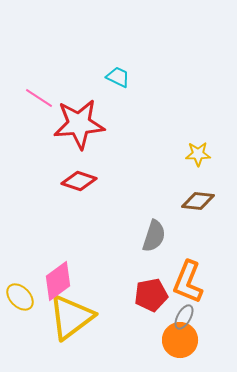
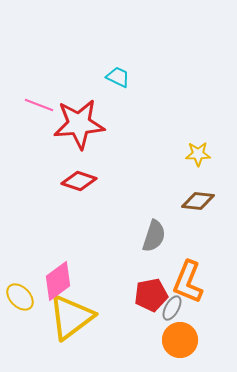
pink line: moved 7 px down; rotated 12 degrees counterclockwise
gray ellipse: moved 12 px left, 9 px up
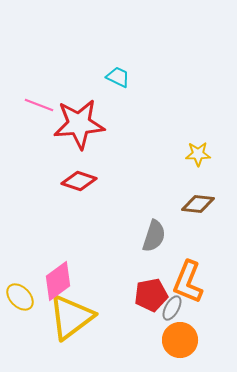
brown diamond: moved 3 px down
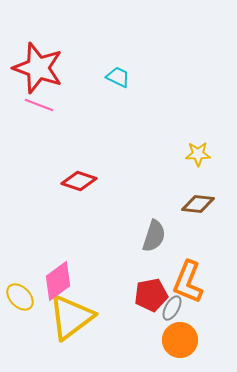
red star: moved 41 px left, 56 px up; rotated 24 degrees clockwise
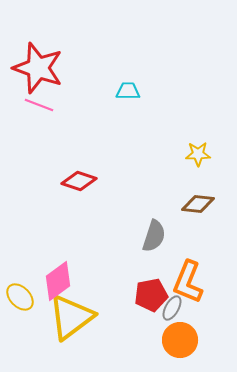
cyan trapezoid: moved 10 px right, 14 px down; rotated 25 degrees counterclockwise
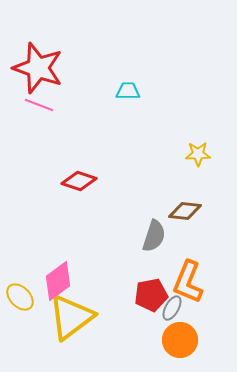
brown diamond: moved 13 px left, 7 px down
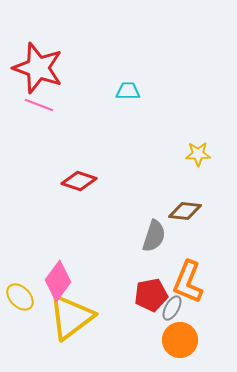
pink diamond: rotated 18 degrees counterclockwise
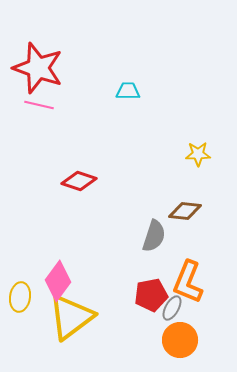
pink line: rotated 8 degrees counterclockwise
yellow ellipse: rotated 52 degrees clockwise
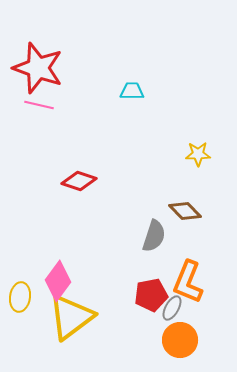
cyan trapezoid: moved 4 px right
brown diamond: rotated 40 degrees clockwise
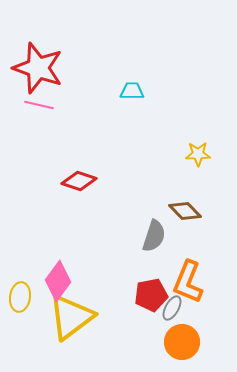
orange circle: moved 2 px right, 2 px down
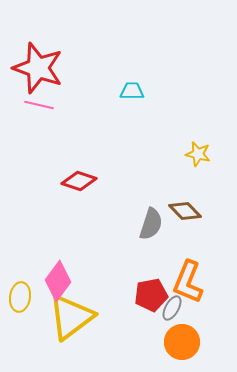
yellow star: rotated 15 degrees clockwise
gray semicircle: moved 3 px left, 12 px up
